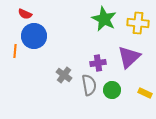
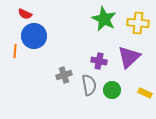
purple cross: moved 1 px right, 2 px up; rotated 21 degrees clockwise
gray cross: rotated 35 degrees clockwise
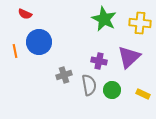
yellow cross: moved 2 px right
blue circle: moved 5 px right, 6 px down
orange line: rotated 16 degrees counterclockwise
yellow rectangle: moved 2 px left, 1 px down
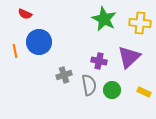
yellow rectangle: moved 1 px right, 2 px up
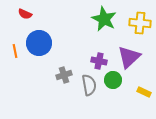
blue circle: moved 1 px down
green circle: moved 1 px right, 10 px up
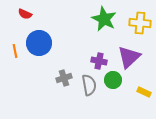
gray cross: moved 3 px down
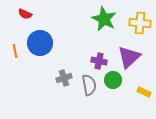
blue circle: moved 1 px right
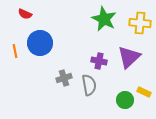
green circle: moved 12 px right, 20 px down
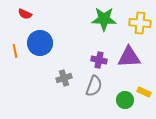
green star: rotated 25 degrees counterclockwise
purple triangle: rotated 40 degrees clockwise
purple cross: moved 1 px up
gray semicircle: moved 5 px right, 1 px down; rotated 30 degrees clockwise
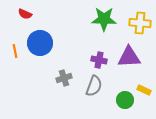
yellow rectangle: moved 2 px up
